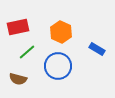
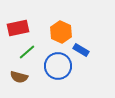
red rectangle: moved 1 px down
blue rectangle: moved 16 px left, 1 px down
brown semicircle: moved 1 px right, 2 px up
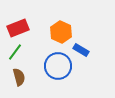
red rectangle: rotated 10 degrees counterclockwise
green line: moved 12 px left; rotated 12 degrees counterclockwise
brown semicircle: rotated 120 degrees counterclockwise
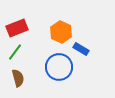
red rectangle: moved 1 px left
blue rectangle: moved 1 px up
blue circle: moved 1 px right, 1 px down
brown semicircle: moved 1 px left, 1 px down
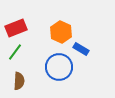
red rectangle: moved 1 px left
brown semicircle: moved 1 px right, 3 px down; rotated 18 degrees clockwise
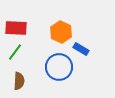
red rectangle: rotated 25 degrees clockwise
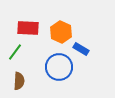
red rectangle: moved 12 px right
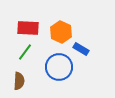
green line: moved 10 px right
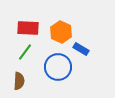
blue circle: moved 1 px left
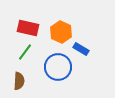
red rectangle: rotated 10 degrees clockwise
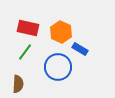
blue rectangle: moved 1 px left
brown semicircle: moved 1 px left, 3 px down
